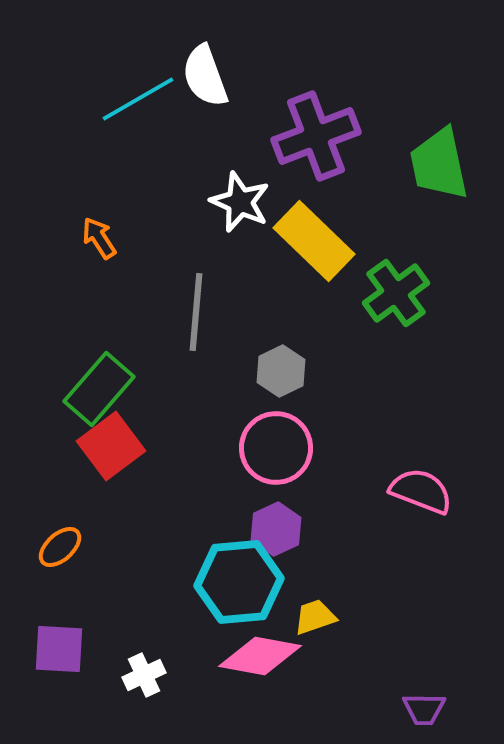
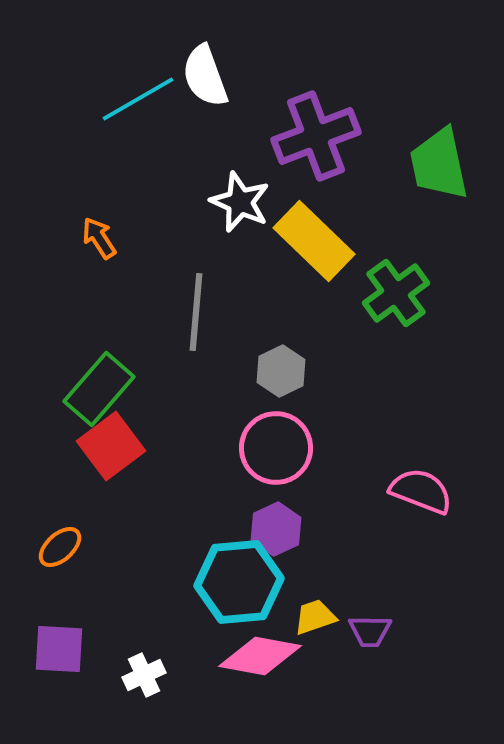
purple trapezoid: moved 54 px left, 78 px up
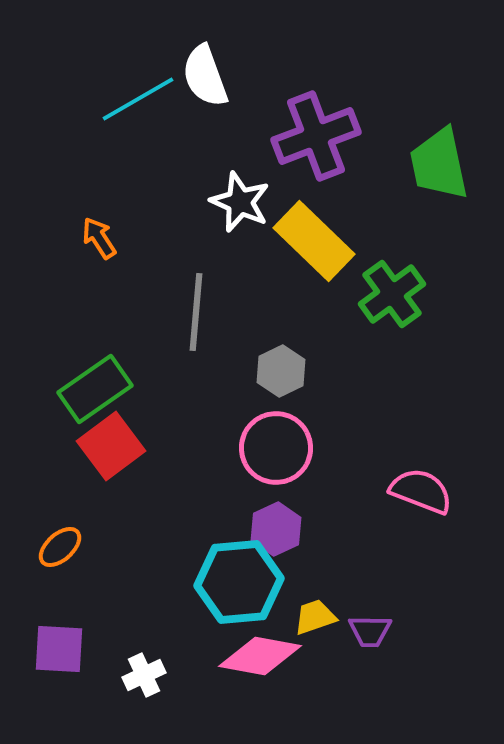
green cross: moved 4 px left, 1 px down
green rectangle: moved 4 px left; rotated 14 degrees clockwise
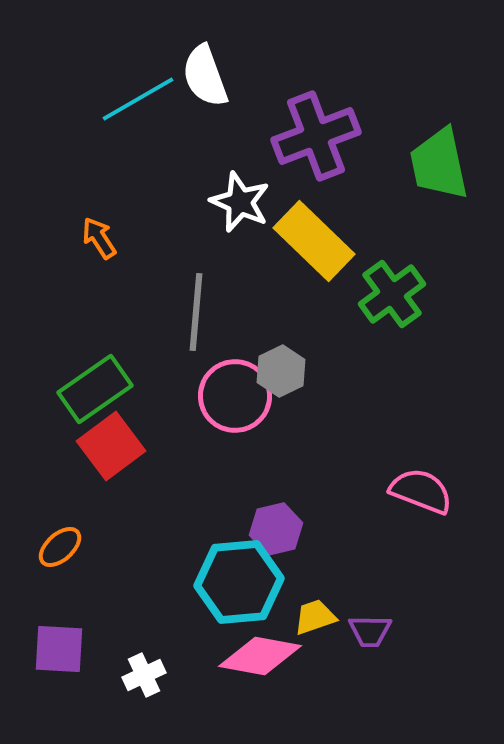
pink circle: moved 41 px left, 52 px up
purple hexagon: rotated 12 degrees clockwise
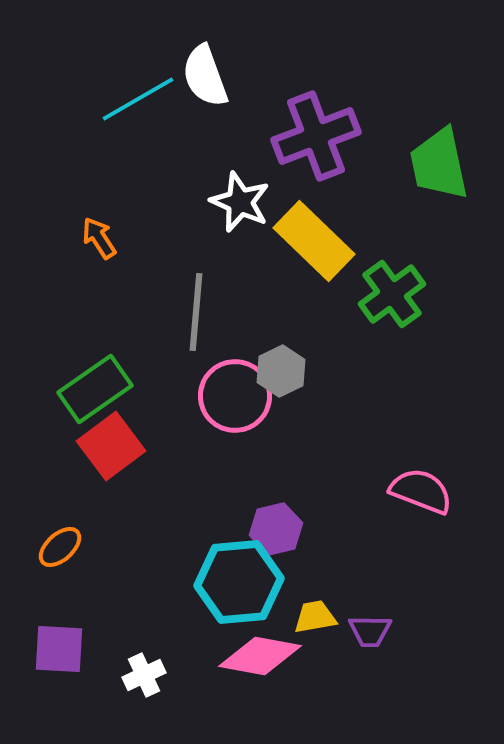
yellow trapezoid: rotated 9 degrees clockwise
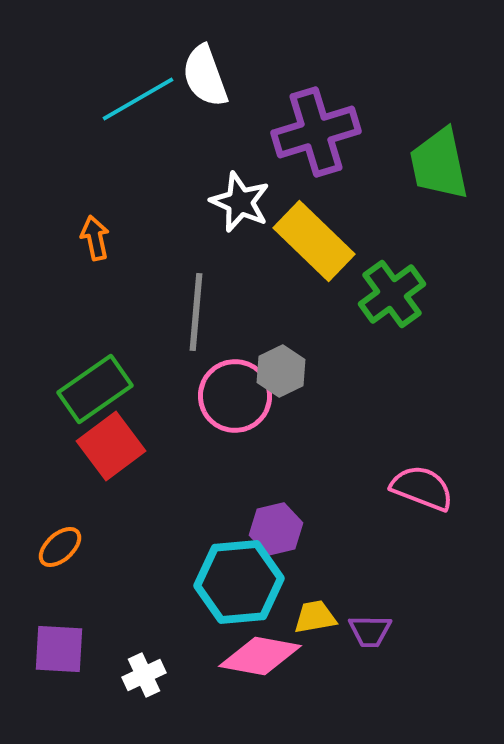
purple cross: moved 4 px up; rotated 4 degrees clockwise
orange arrow: moved 4 px left; rotated 21 degrees clockwise
pink semicircle: moved 1 px right, 3 px up
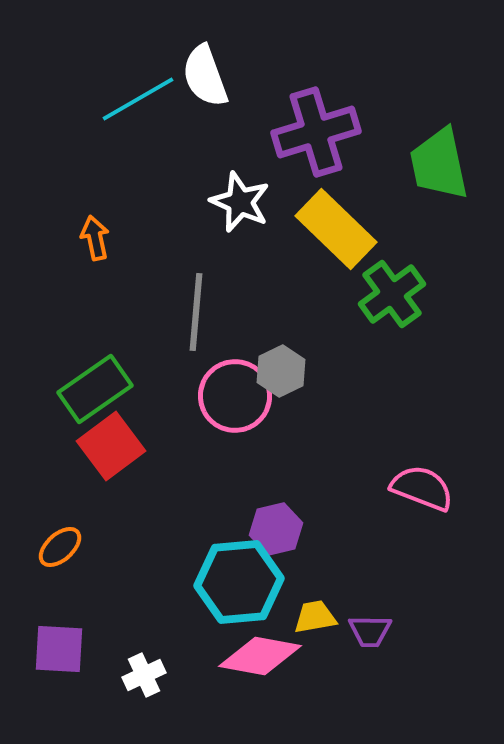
yellow rectangle: moved 22 px right, 12 px up
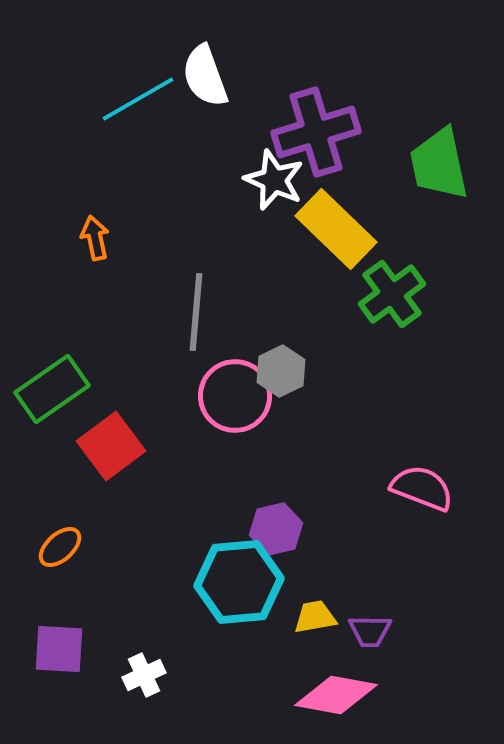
white star: moved 34 px right, 22 px up
green rectangle: moved 43 px left
pink diamond: moved 76 px right, 39 px down
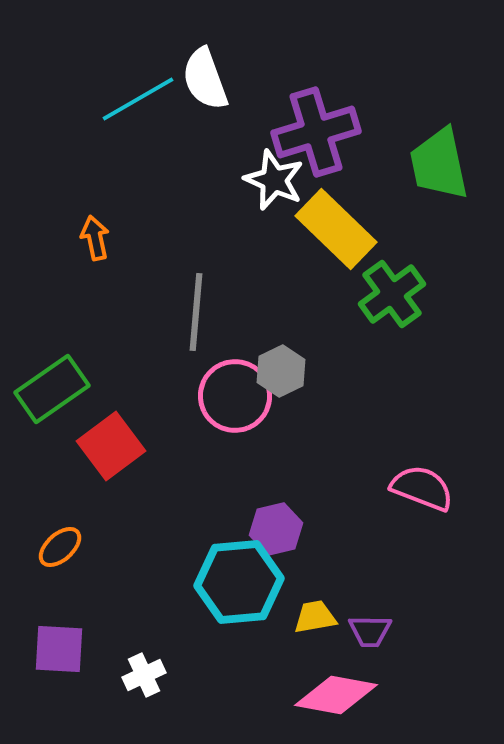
white semicircle: moved 3 px down
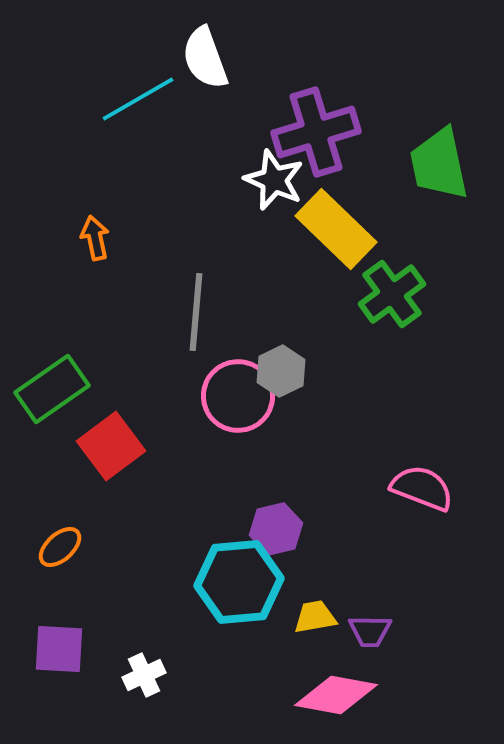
white semicircle: moved 21 px up
pink circle: moved 3 px right
